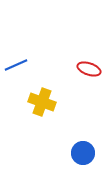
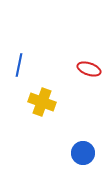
blue line: moved 3 px right; rotated 55 degrees counterclockwise
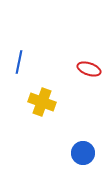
blue line: moved 3 px up
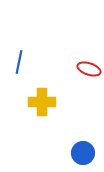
yellow cross: rotated 20 degrees counterclockwise
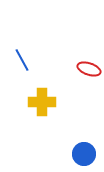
blue line: moved 3 px right, 2 px up; rotated 40 degrees counterclockwise
blue circle: moved 1 px right, 1 px down
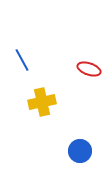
yellow cross: rotated 12 degrees counterclockwise
blue circle: moved 4 px left, 3 px up
